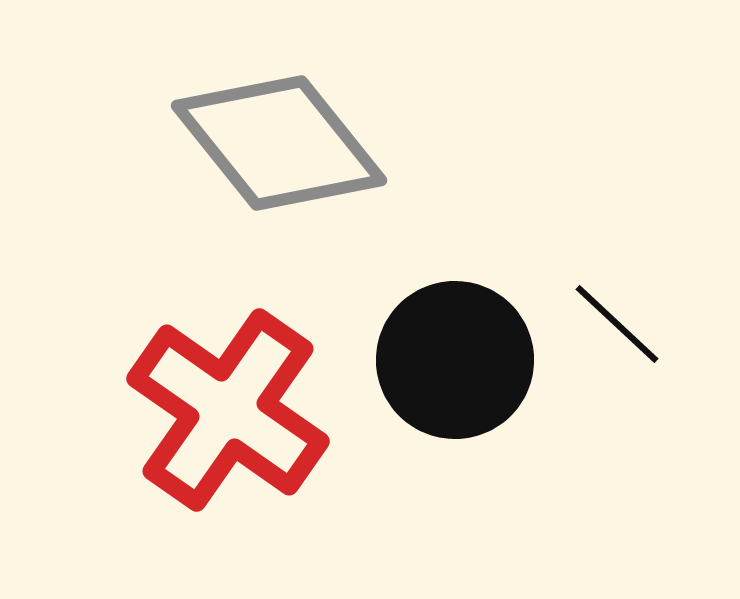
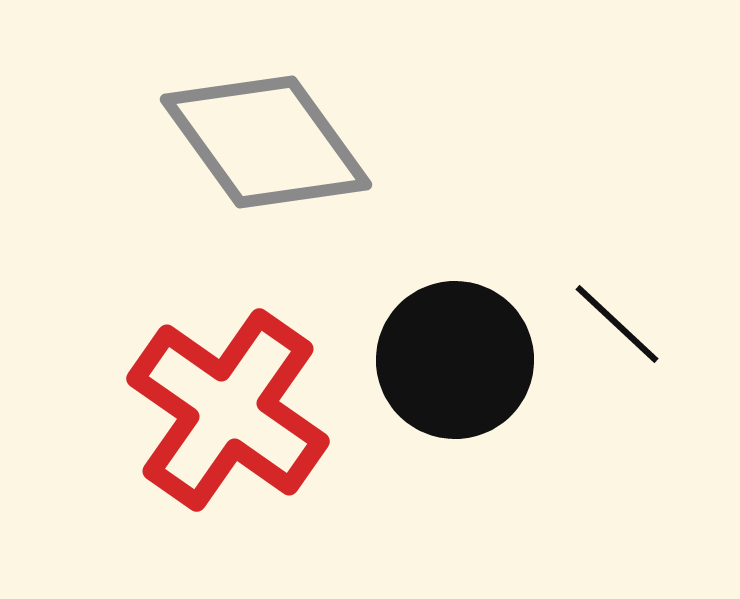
gray diamond: moved 13 px left, 1 px up; rotated 3 degrees clockwise
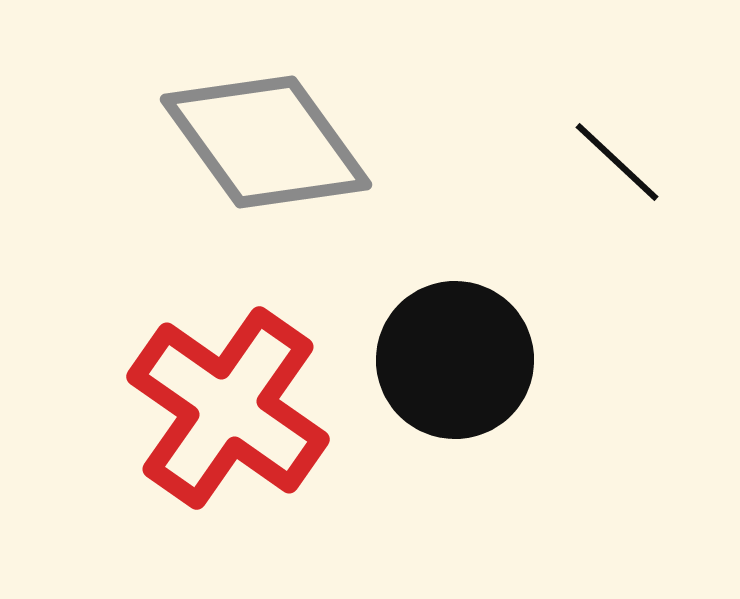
black line: moved 162 px up
red cross: moved 2 px up
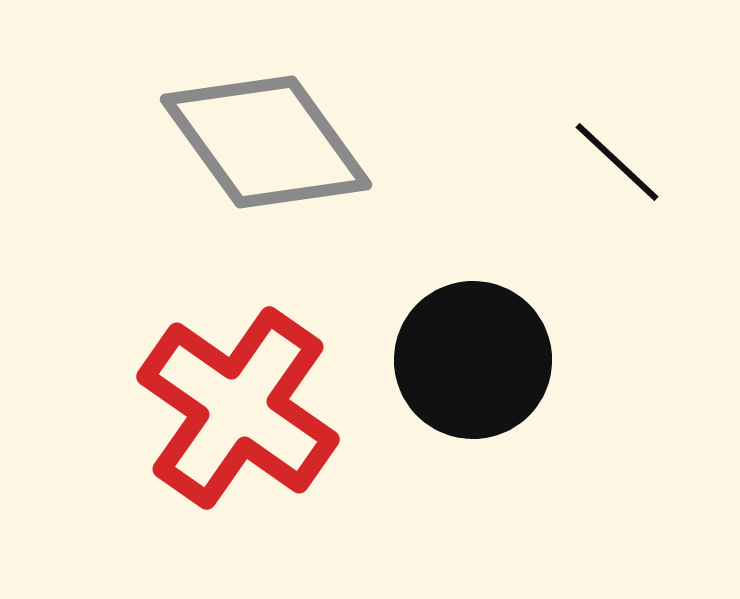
black circle: moved 18 px right
red cross: moved 10 px right
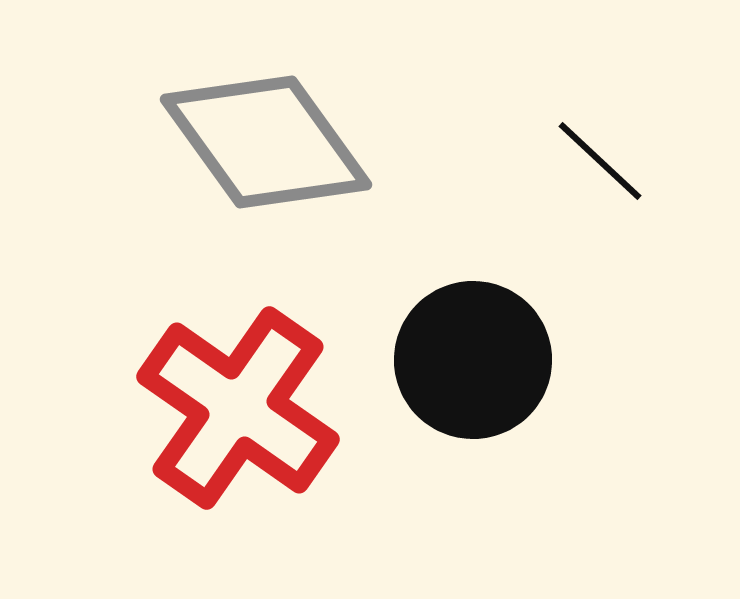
black line: moved 17 px left, 1 px up
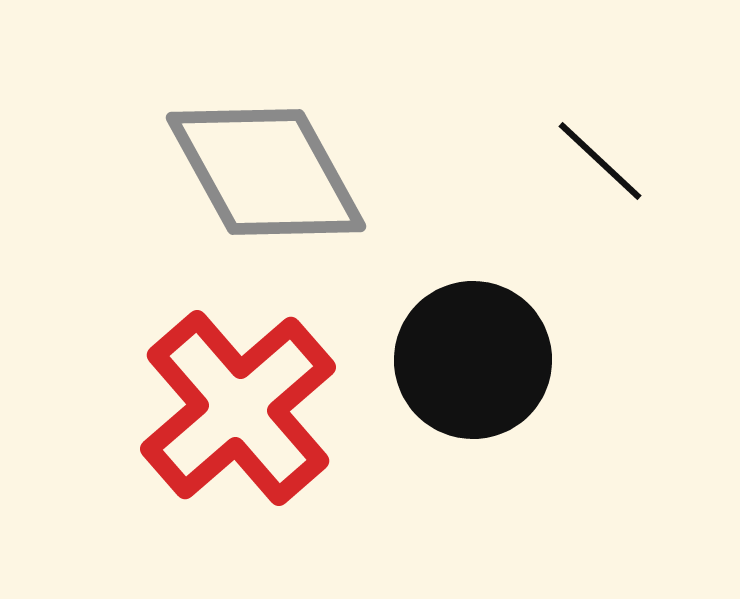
gray diamond: moved 30 px down; rotated 7 degrees clockwise
red cross: rotated 14 degrees clockwise
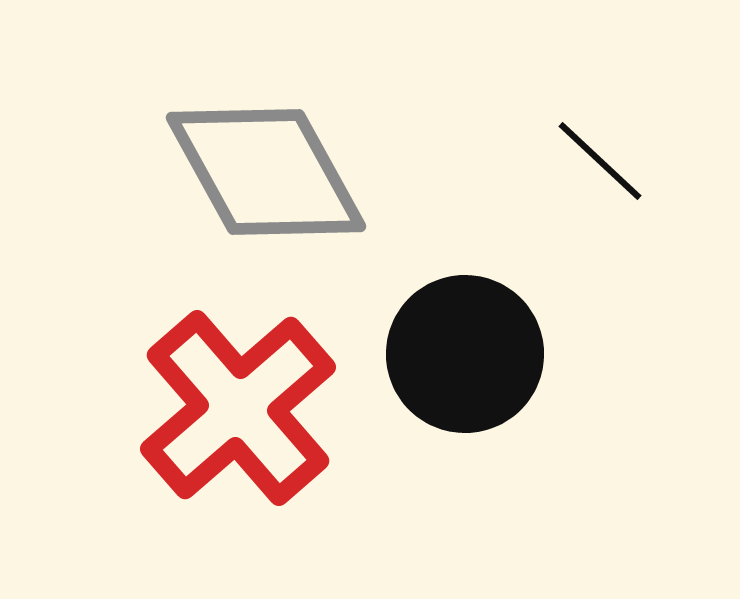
black circle: moved 8 px left, 6 px up
